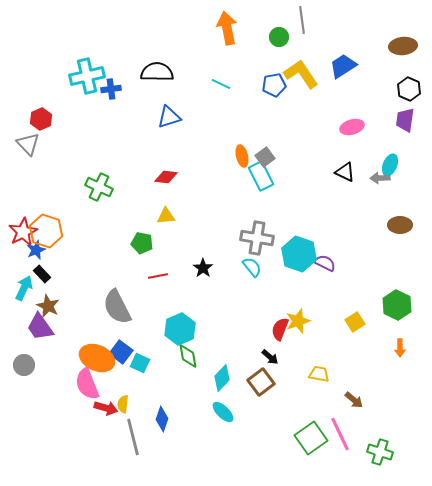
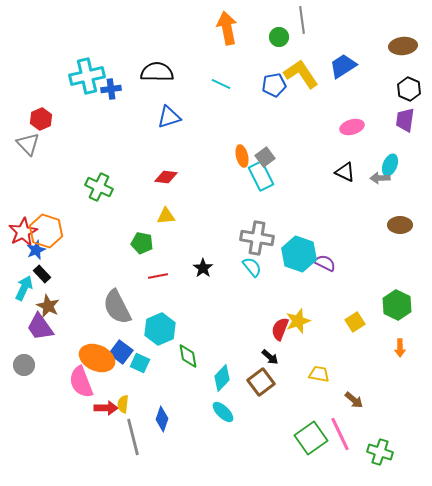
cyan hexagon at (180, 329): moved 20 px left
pink semicircle at (87, 384): moved 6 px left, 2 px up
red arrow at (106, 408): rotated 15 degrees counterclockwise
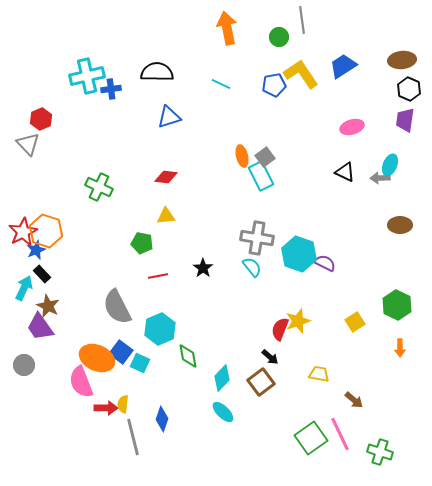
brown ellipse at (403, 46): moved 1 px left, 14 px down
